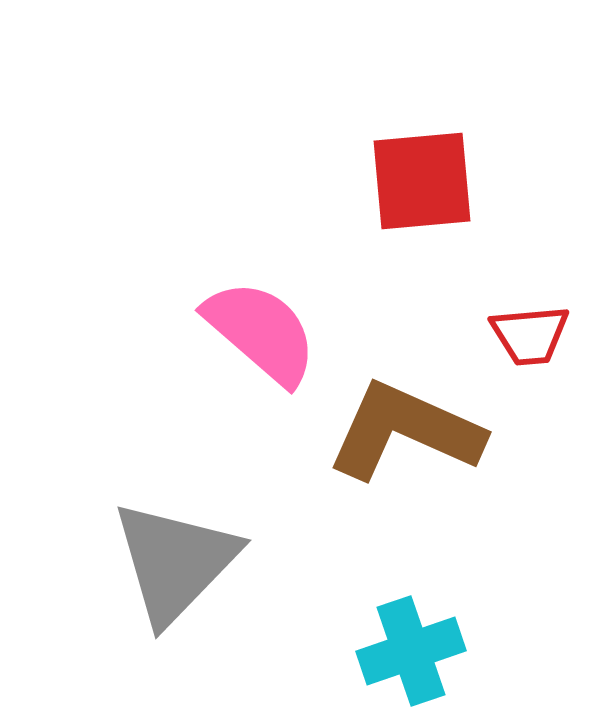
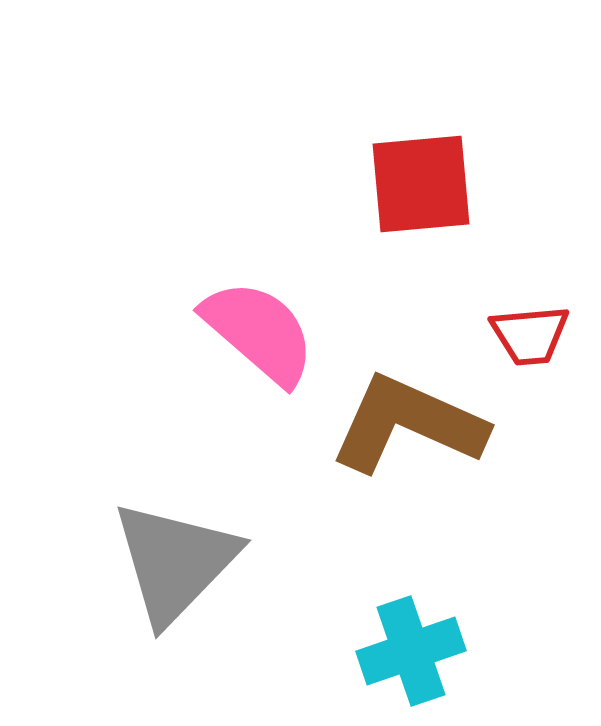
red square: moved 1 px left, 3 px down
pink semicircle: moved 2 px left
brown L-shape: moved 3 px right, 7 px up
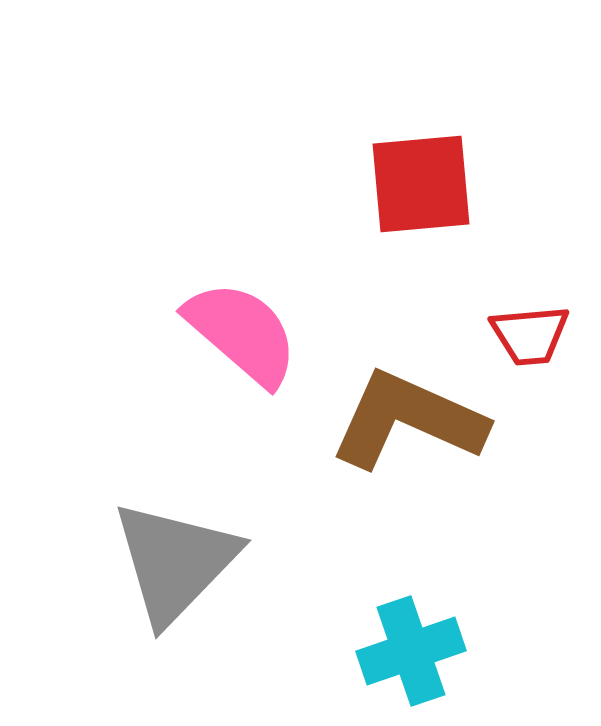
pink semicircle: moved 17 px left, 1 px down
brown L-shape: moved 4 px up
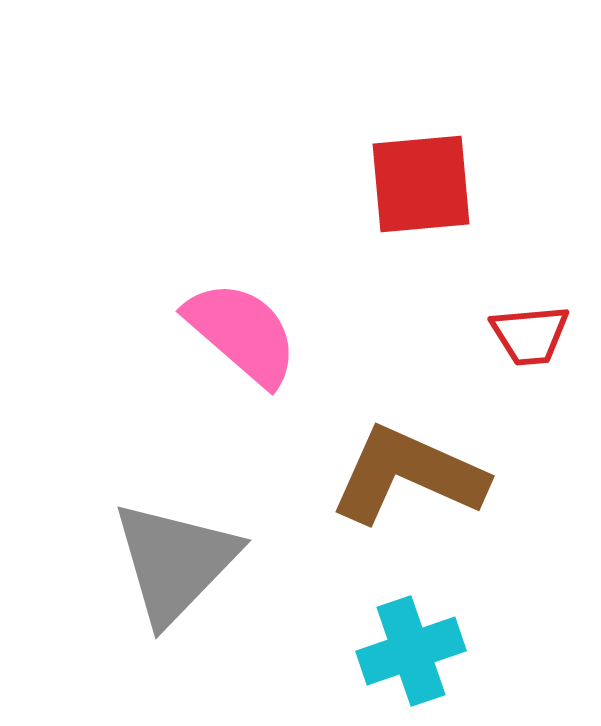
brown L-shape: moved 55 px down
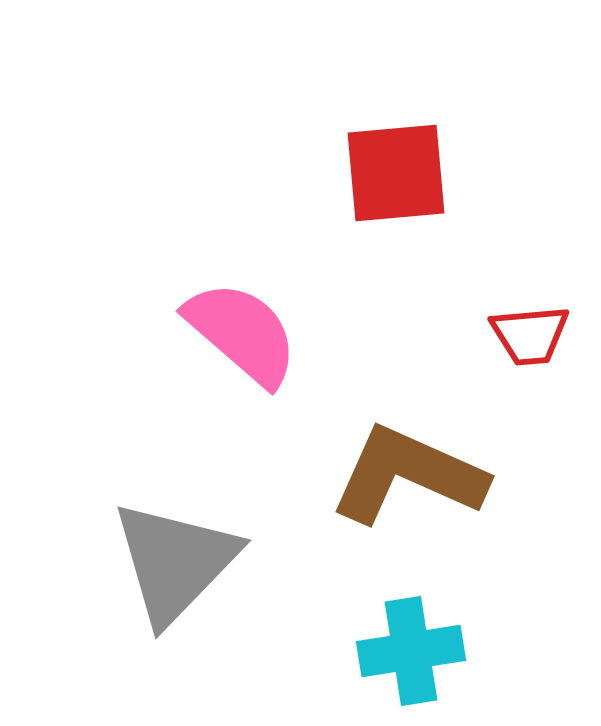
red square: moved 25 px left, 11 px up
cyan cross: rotated 10 degrees clockwise
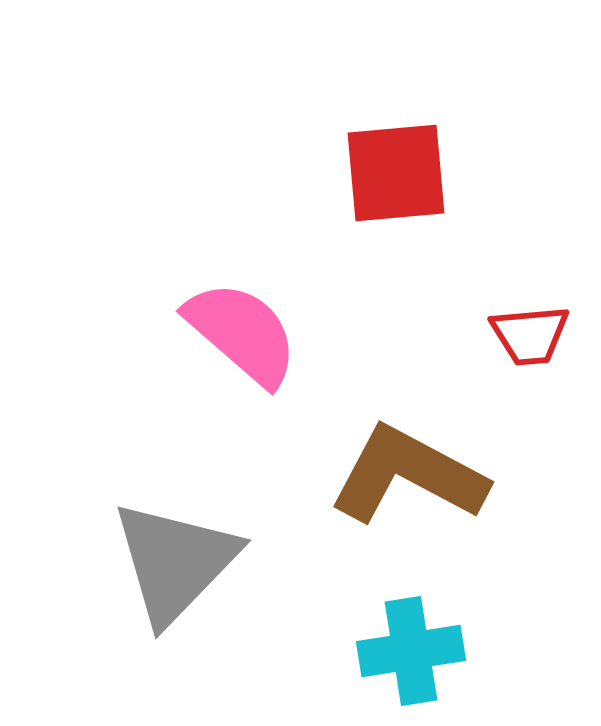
brown L-shape: rotated 4 degrees clockwise
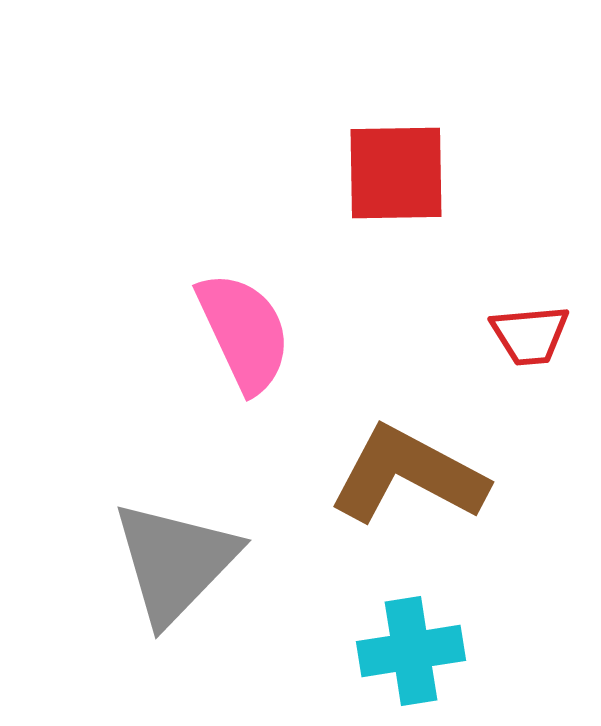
red square: rotated 4 degrees clockwise
pink semicircle: moved 2 px right, 1 px up; rotated 24 degrees clockwise
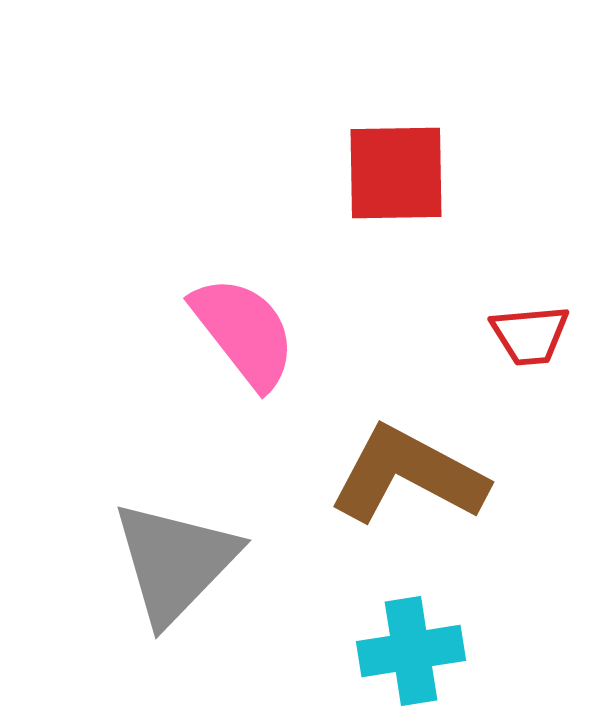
pink semicircle: rotated 13 degrees counterclockwise
